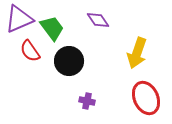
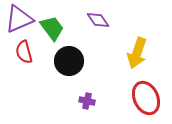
red semicircle: moved 6 px left, 1 px down; rotated 20 degrees clockwise
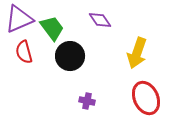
purple diamond: moved 2 px right
black circle: moved 1 px right, 5 px up
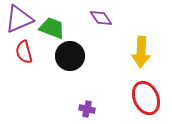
purple diamond: moved 1 px right, 2 px up
green trapezoid: rotated 32 degrees counterclockwise
yellow arrow: moved 4 px right, 1 px up; rotated 16 degrees counterclockwise
purple cross: moved 8 px down
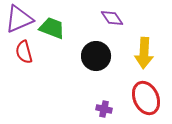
purple diamond: moved 11 px right
yellow arrow: moved 3 px right, 1 px down
black circle: moved 26 px right
purple cross: moved 17 px right
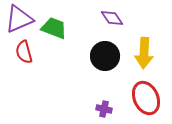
green trapezoid: moved 2 px right
black circle: moved 9 px right
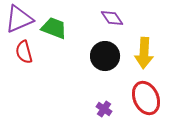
purple cross: rotated 21 degrees clockwise
